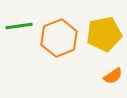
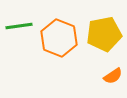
orange hexagon: rotated 18 degrees counterclockwise
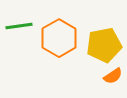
yellow pentagon: moved 11 px down
orange hexagon: rotated 9 degrees clockwise
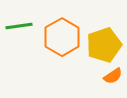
orange hexagon: moved 3 px right, 1 px up
yellow pentagon: rotated 8 degrees counterclockwise
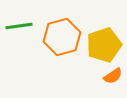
orange hexagon: rotated 15 degrees clockwise
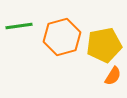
yellow pentagon: rotated 8 degrees clockwise
orange semicircle: rotated 24 degrees counterclockwise
